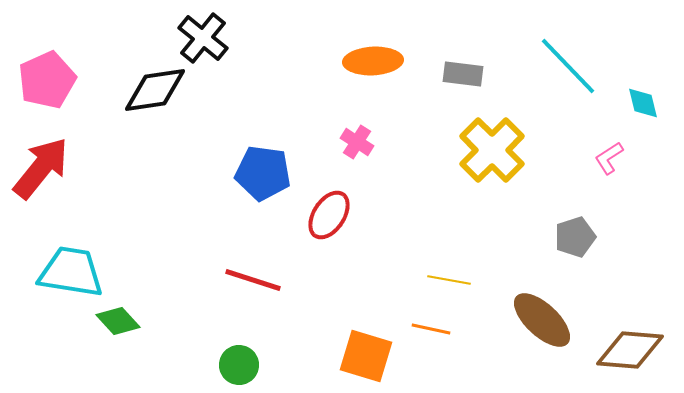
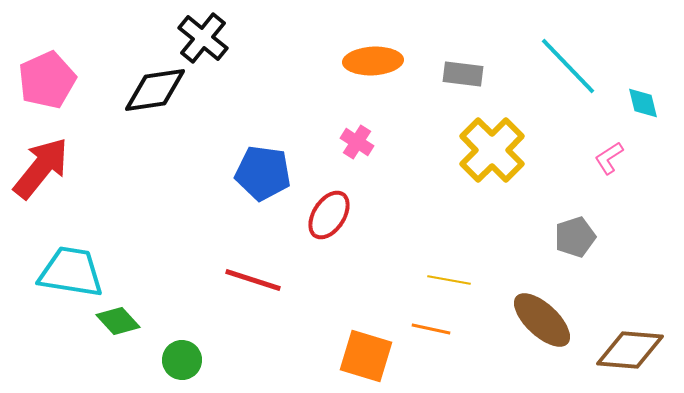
green circle: moved 57 px left, 5 px up
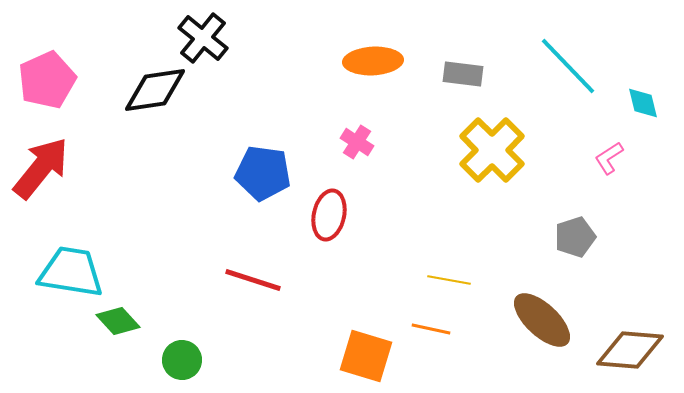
red ellipse: rotated 21 degrees counterclockwise
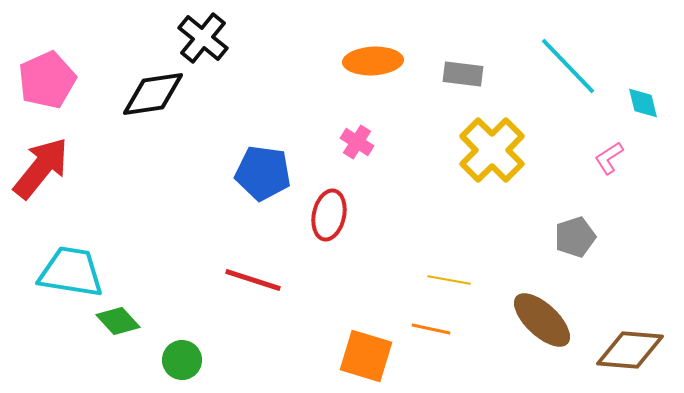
black diamond: moved 2 px left, 4 px down
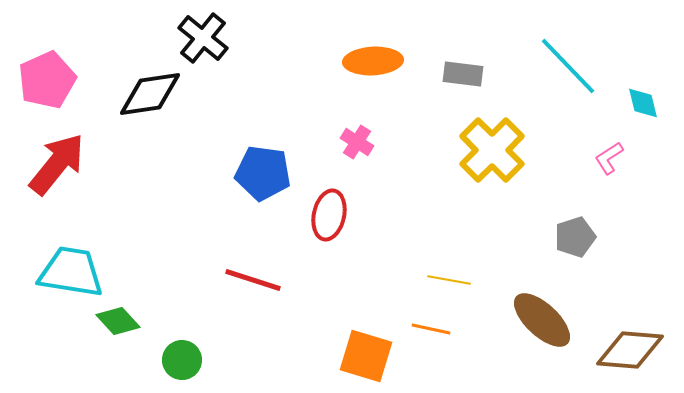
black diamond: moved 3 px left
red arrow: moved 16 px right, 4 px up
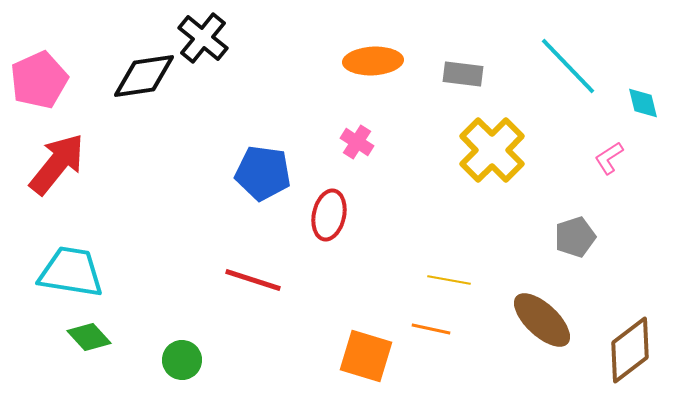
pink pentagon: moved 8 px left
black diamond: moved 6 px left, 18 px up
green diamond: moved 29 px left, 16 px down
brown diamond: rotated 42 degrees counterclockwise
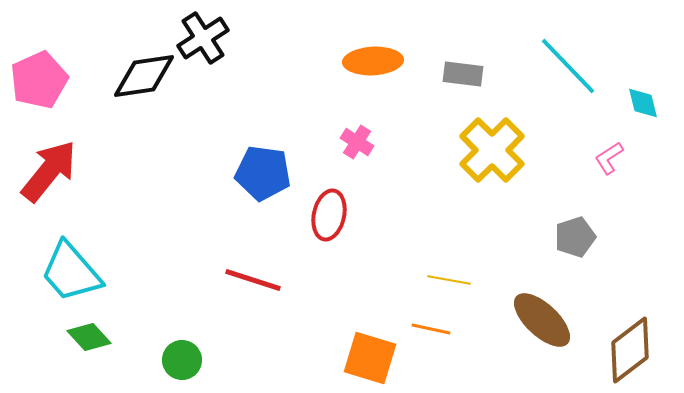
black cross: rotated 18 degrees clockwise
red arrow: moved 8 px left, 7 px down
cyan trapezoid: rotated 140 degrees counterclockwise
orange square: moved 4 px right, 2 px down
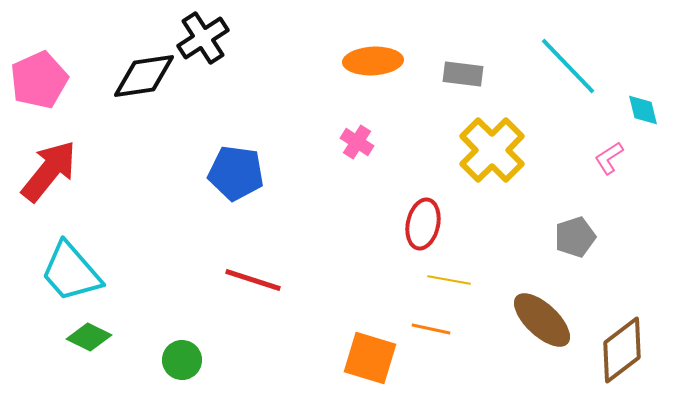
cyan diamond: moved 7 px down
blue pentagon: moved 27 px left
red ellipse: moved 94 px right, 9 px down
green diamond: rotated 21 degrees counterclockwise
brown diamond: moved 8 px left
